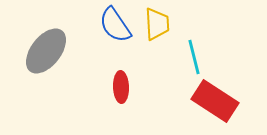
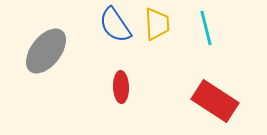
cyan line: moved 12 px right, 29 px up
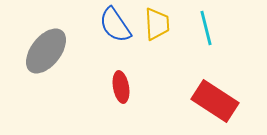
red ellipse: rotated 8 degrees counterclockwise
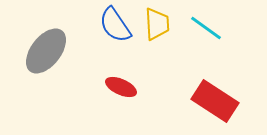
cyan line: rotated 40 degrees counterclockwise
red ellipse: rotated 56 degrees counterclockwise
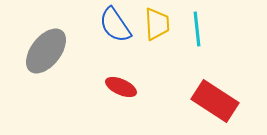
cyan line: moved 9 px left, 1 px down; rotated 48 degrees clockwise
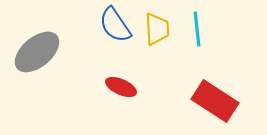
yellow trapezoid: moved 5 px down
gray ellipse: moved 9 px left, 1 px down; rotated 12 degrees clockwise
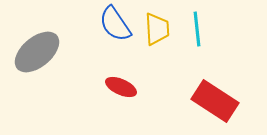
blue semicircle: moved 1 px up
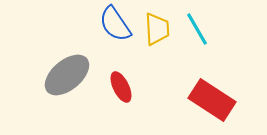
cyan line: rotated 24 degrees counterclockwise
gray ellipse: moved 30 px right, 23 px down
red ellipse: rotated 40 degrees clockwise
red rectangle: moved 3 px left, 1 px up
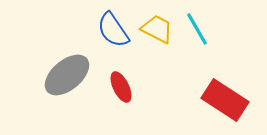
blue semicircle: moved 2 px left, 6 px down
yellow trapezoid: rotated 60 degrees counterclockwise
red rectangle: moved 13 px right
